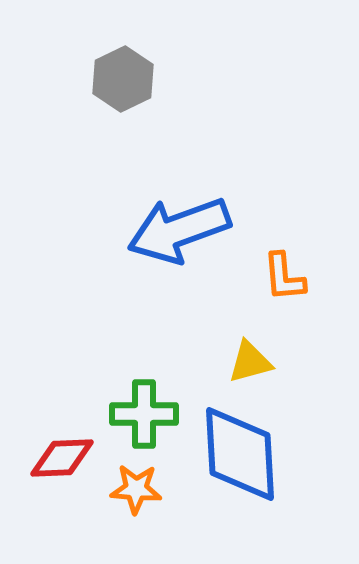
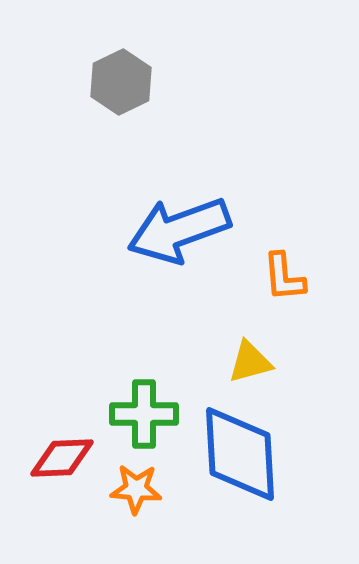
gray hexagon: moved 2 px left, 3 px down
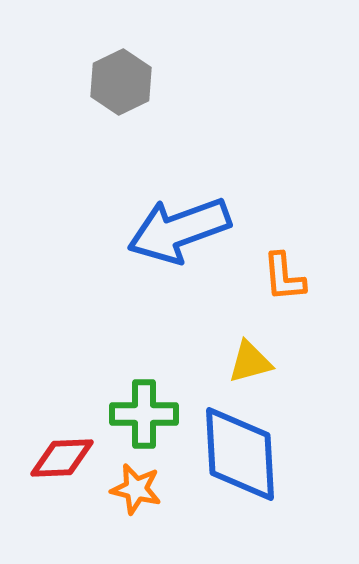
orange star: rotated 9 degrees clockwise
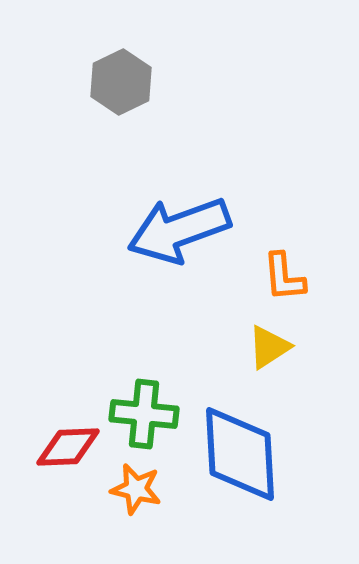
yellow triangle: moved 19 px right, 15 px up; rotated 18 degrees counterclockwise
green cross: rotated 6 degrees clockwise
red diamond: moved 6 px right, 11 px up
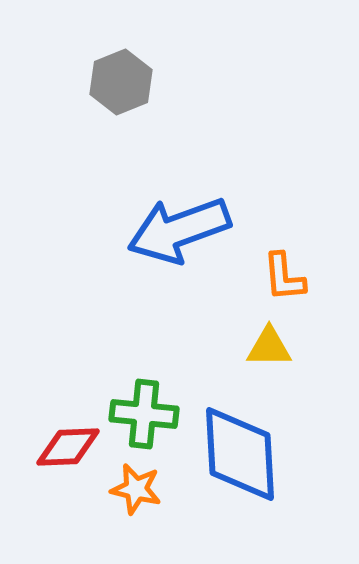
gray hexagon: rotated 4 degrees clockwise
yellow triangle: rotated 33 degrees clockwise
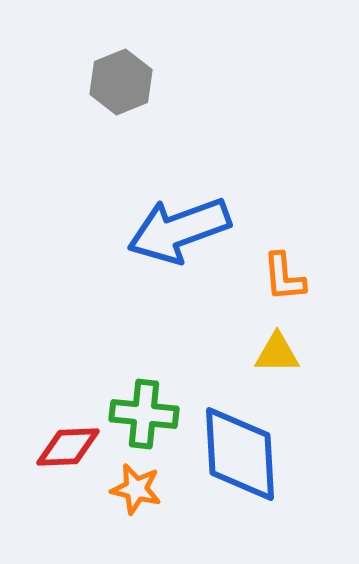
yellow triangle: moved 8 px right, 6 px down
